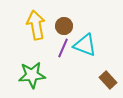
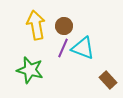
cyan triangle: moved 2 px left, 3 px down
green star: moved 2 px left, 5 px up; rotated 20 degrees clockwise
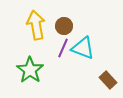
green star: rotated 20 degrees clockwise
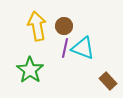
yellow arrow: moved 1 px right, 1 px down
purple line: moved 2 px right; rotated 12 degrees counterclockwise
brown rectangle: moved 1 px down
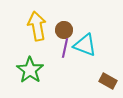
brown circle: moved 4 px down
cyan triangle: moved 2 px right, 3 px up
brown rectangle: rotated 18 degrees counterclockwise
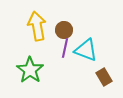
cyan triangle: moved 1 px right, 5 px down
brown rectangle: moved 4 px left, 4 px up; rotated 30 degrees clockwise
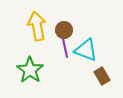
purple line: rotated 24 degrees counterclockwise
brown rectangle: moved 2 px left, 1 px up
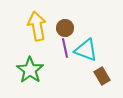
brown circle: moved 1 px right, 2 px up
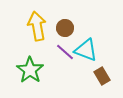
purple line: moved 4 px down; rotated 36 degrees counterclockwise
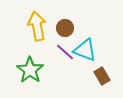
cyan triangle: moved 1 px left
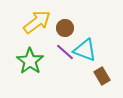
yellow arrow: moved 4 px up; rotated 64 degrees clockwise
green star: moved 9 px up
